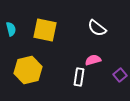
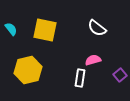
cyan semicircle: rotated 24 degrees counterclockwise
white rectangle: moved 1 px right, 1 px down
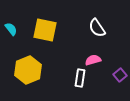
white semicircle: rotated 18 degrees clockwise
yellow hexagon: rotated 8 degrees counterclockwise
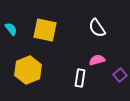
pink semicircle: moved 4 px right
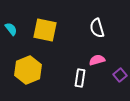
white semicircle: rotated 18 degrees clockwise
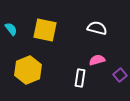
white semicircle: rotated 120 degrees clockwise
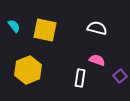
cyan semicircle: moved 3 px right, 3 px up
pink semicircle: rotated 35 degrees clockwise
purple square: moved 1 px down
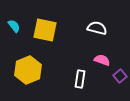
pink semicircle: moved 5 px right
white rectangle: moved 1 px down
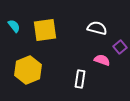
yellow square: rotated 20 degrees counterclockwise
purple square: moved 29 px up
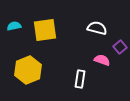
cyan semicircle: rotated 64 degrees counterclockwise
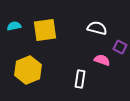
purple square: rotated 24 degrees counterclockwise
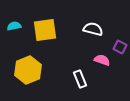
white semicircle: moved 4 px left, 1 px down
white rectangle: rotated 30 degrees counterclockwise
